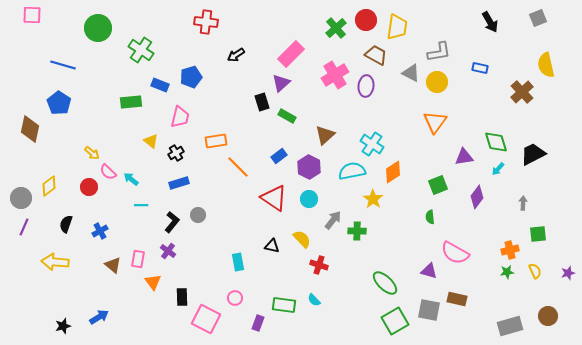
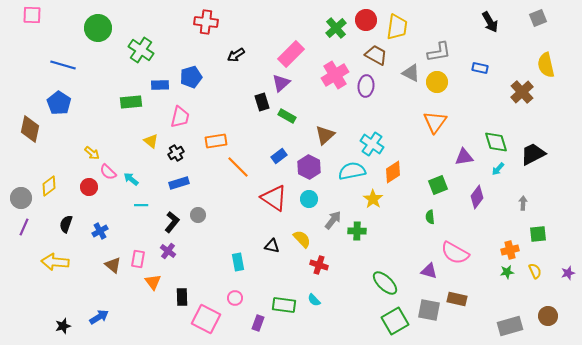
blue rectangle at (160, 85): rotated 24 degrees counterclockwise
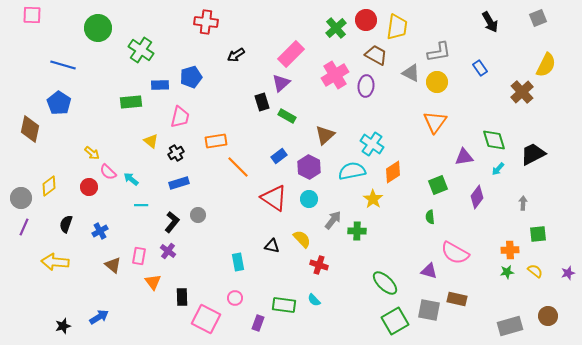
yellow semicircle at (546, 65): rotated 140 degrees counterclockwise
blue rectangle at (480, 68): rotated 42 degrees clockwise
green diamond at (496, 142): moved 2 px left, 2 px up
orange cross at (510, 250): rotated 12 degrees clockwise
pink rectangle at (138, 259): moved 1 px right, 3 px up
yellow semicircle at (535, 271): rotated 28 degrees counterclockwise
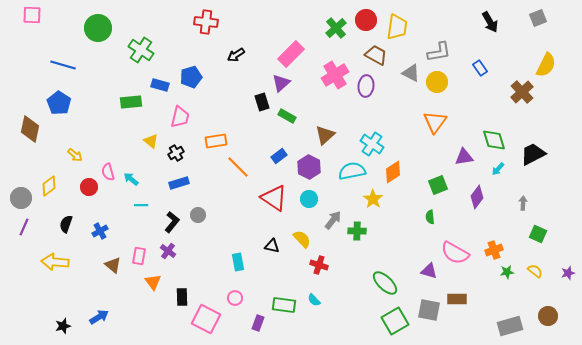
blue rectangle at (160, 85): rotated 18 degrees clockwise
yellow arrow at (92, 153): moved 17 px left, 2 px down
pink semicircle at (108, 172): rotated 30 degrees clockwise
green square at (538, 234): rotated 30 degrees clockwise
orange cross at (510, 250): moved 16 px left; rotated 18 degrees counterclockwise
brown rectangle at (457, 299): rotated 12 degrees counterclockwise
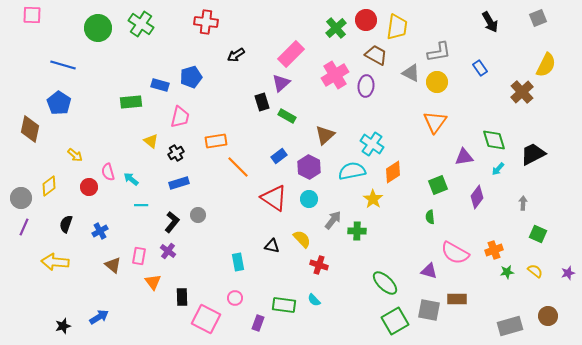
green cross at (141, 50): moved 26 px up
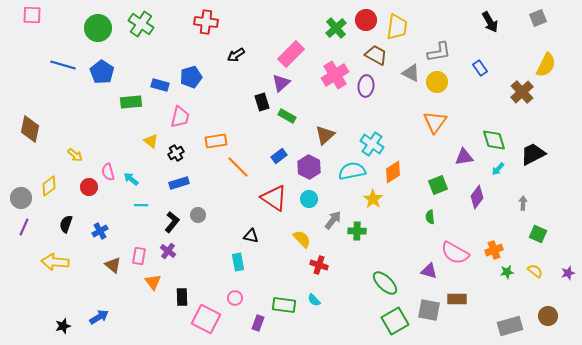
blue pentagon at (59, 103): moved 43 px right, 31 px up
black triangle at (272, 246): moved 21 px left, 10 px up
